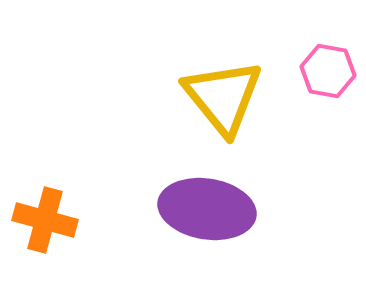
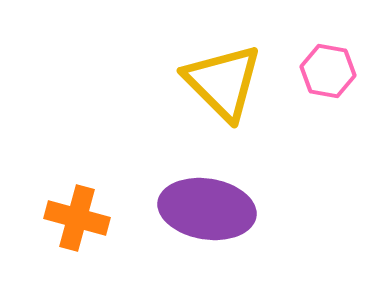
yellow triangle: moved 15 px up; rotated 6 degrees counterclockwise
orange cross: moved 32 px right, 2 px up
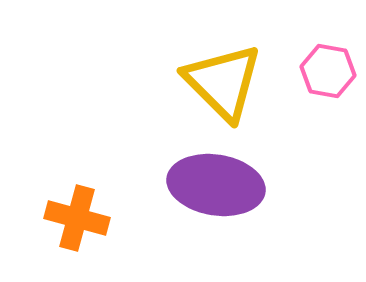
purple ellipse: moved 9 px right, 24 px up
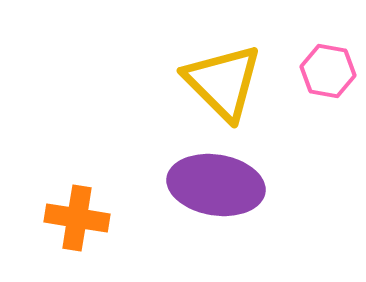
orange cross: rotated 6 degrees counterclockwise
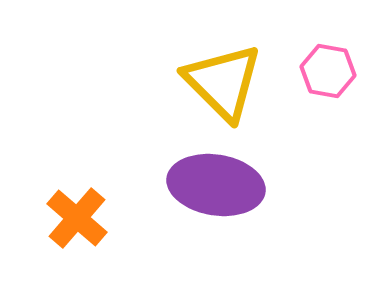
orange cross: rotated 32 degrees clockwise
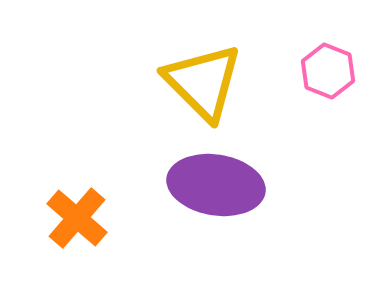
pink hexagon: rotated 12 degrees clockwise
yellow triangle: moved 20 px left
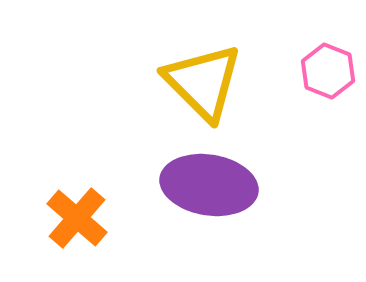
purple ellipse: moved 7 px left
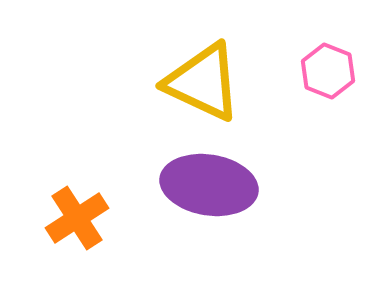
yellow triangle: rotated 20 degrees counterclockwise
orange cross: rotated 16 degrees clockwise
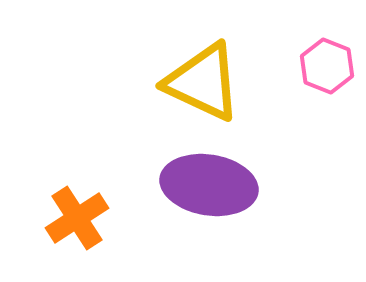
pink hexagon: moved 1 px left, 5 px up
